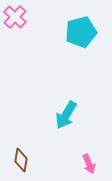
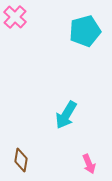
cyan pentagon: moved 4 px right, 1 px up
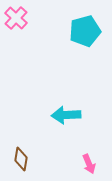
pink cross: moved 1 px right, 1 px down
cyan arrow: rotated 56 degrees clockwise
brown diamond: moved 1 px up
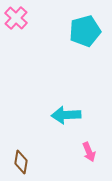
brown diamond: moved 3 px down
pink arrow: moved 12 px up
